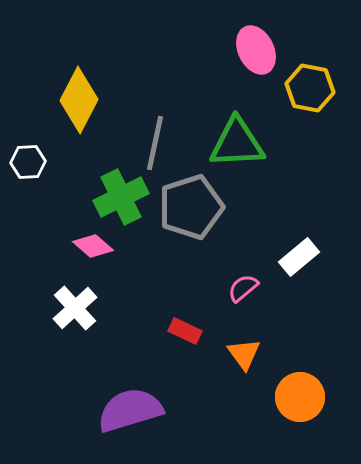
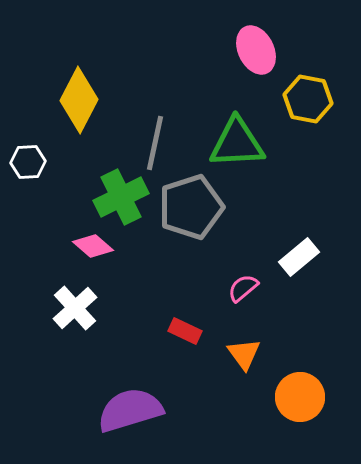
yellow hexagon: moved 2 px left, 11 px down
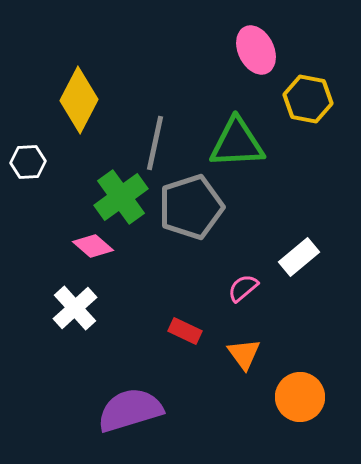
green cross: rotated 10 degrees counterclockwise
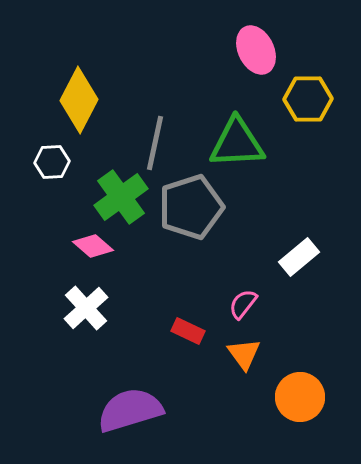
yellow hexagon: rotated 12 degrees counterclockwise
white hexagon: moved 24 px right
pink semicircle: moved 16 px down; rotated 12 degrees counterclockwise
white cross: moved 11 px right
red rectangle: moved 3 px right
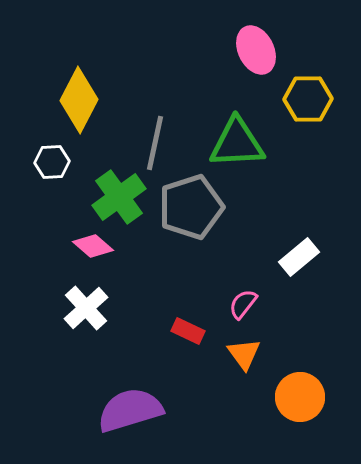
green cross: moved 2 px left
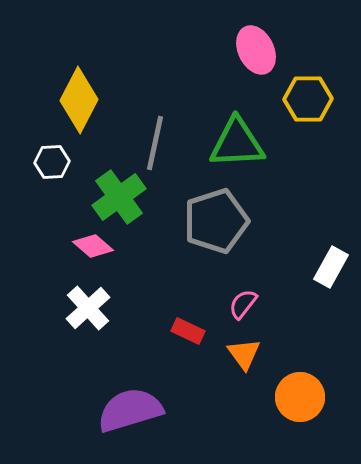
gray pentagon: moved 25 px right, 14 px down
white rectangle: moved 32 px right, 10 px down; rotated 21 degrees counterclockwise
white cross: moved 2 px right
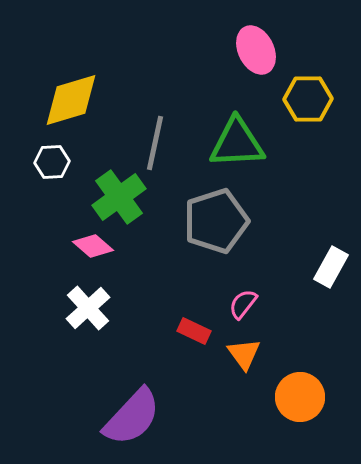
yellow diamond: moved 8 px left; rotated 46 degrees clockwise
red rectangle: moved 6 px right
purple semicircle: moved 2 px right, 7 px down; rotated 150 degrees clockwise
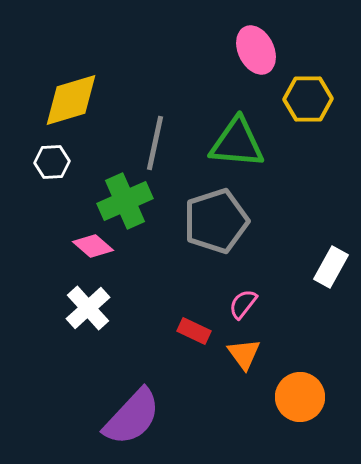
green triangle: rotated 8 degrees clockwise
green cross: moved 6 px right, 4 px down; rotated 12 degrees clockwise
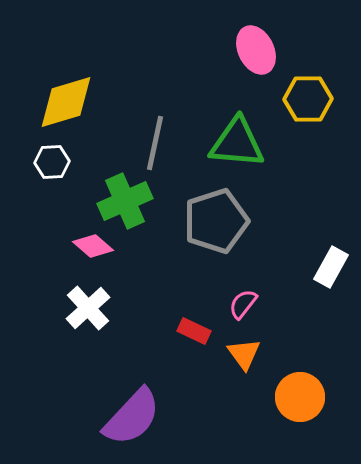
yellow diamond: moved 5 px left, 2 px down
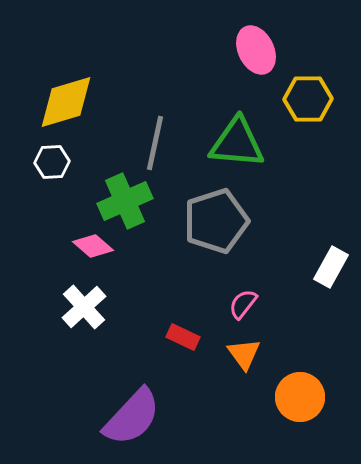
white cross: moved 4 px left, 1 px up
red rectangle: moved 11 px left, 6 px down
